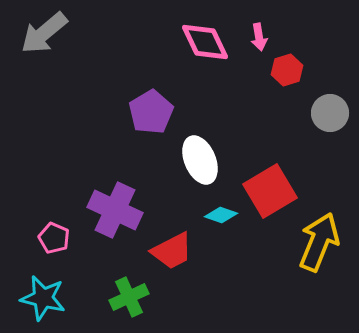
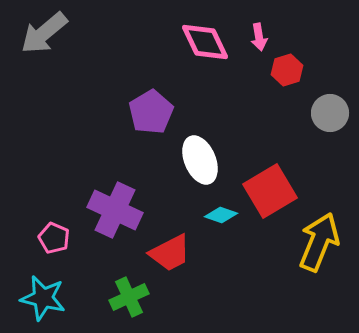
red trapezoid: moved 2 px left, 2 px down
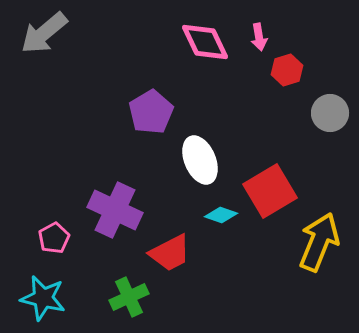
pink pentagon: rotated 20 degrees clockwise
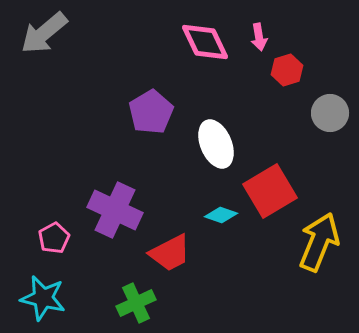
white ellipse: moved 16 px right, 16 px up
green cross: moved 7 px right, 6 px down
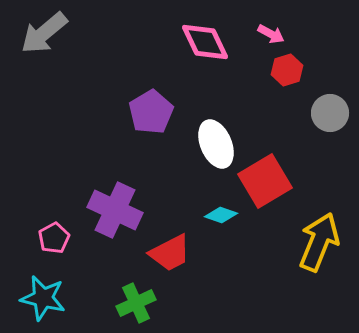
pink arrow: moved 12 px right, 3 px up; rotated 52 degrees counterclockwise
red square: moved 5 px left, 10 px up
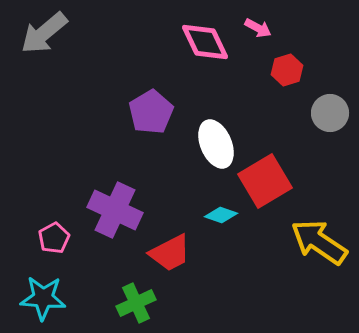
pink arrow: moved 13 px left, 6 px up
yellow arrow: rotated 78 degrees counterclockwise
cyan star: rotated 9 degrees counterclockwise
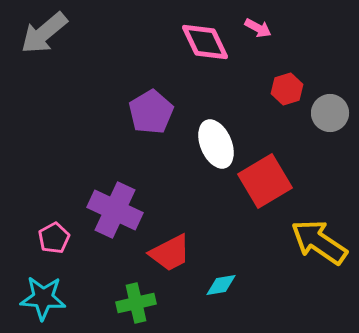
red hexagon: moved 19 px down
cyan diamond: moved 70 px down; rotated 28 degrees counterclockwise
green cross: rotated 12 degrees clockwise
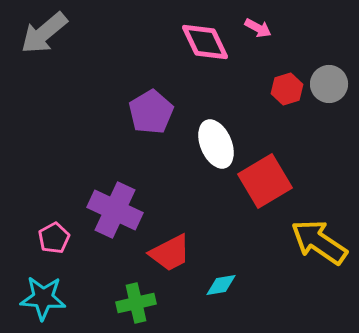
gray circle: moved 1 px left, 29 px up
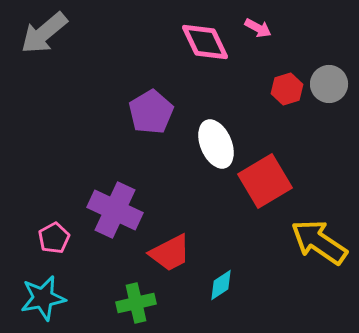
cyan diamond: rotated 24 degrees counterclockwise
cyan star: rotated 15 degrees counterclockwise
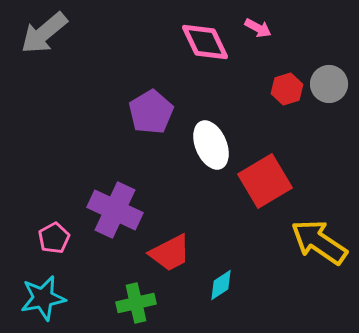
white ellipse: moved 5 px left, 1 px down
